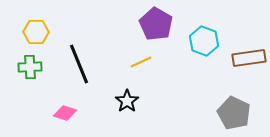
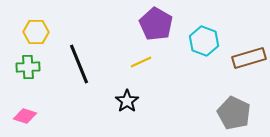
brown rectangle: rotated 8 degrees counterclockwise
green cross: moved 2 px left
pink diamond: moved 40 px left, 3 px down
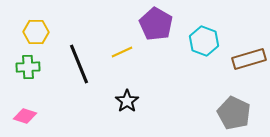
brown rectangle: moved 1 px down
yellow line: moved 19 px left, 10 px up
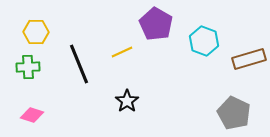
pink diamond: moved 7 px right, 1 px up
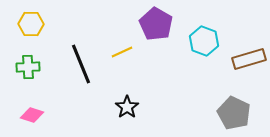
yellow hexagon: moved 5 px left, 8 px up
black line: moved 2 px right
black star: moved 6 px down
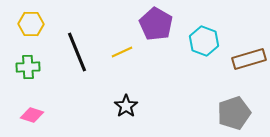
black line: moved 4 px left, 12 px up
black star: moved 1 px left, 1 px up
gray pentagon: rotated 28 degrees clockwise
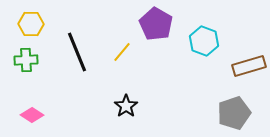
yellow line: rotated 25 degrees counterclockwise
brown rectangle: moved 7 px down
green cross: moved 2 px left, 7 px up
pink diamond: rotated 15 degrees clockwise
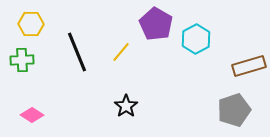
cyan hexagon: moved 8 px left, 2 px up; rotated 12 degrees clockwise
yellow line: moved 1 px left
green cross: moved 4 px left
gray pentagon: moved 3 px up
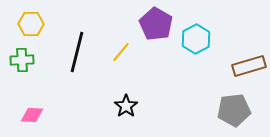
black line: rotated 36 degrees clockwise
gray pentagon: rotated 12 degrees clockwise
pink diamond: rotated 30 degrees counterclockwise
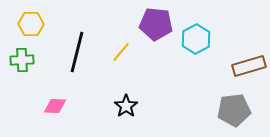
purple pentagon: rotated 24 degrees counterclockwise
pink diamond: moved 23 px right, 9 px up
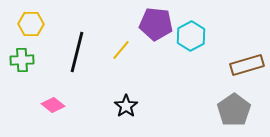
cyan hexagon: moved 5 px left, 3 px up
yellow line: moved 2 px up
brown rectangle: moved 2 px left, 1 px up
pink diamond: moved 2 px left, 1 px up; rotated 35 degrees clockwise
gray pentagon: rotated 28 degrees counterclockwise
